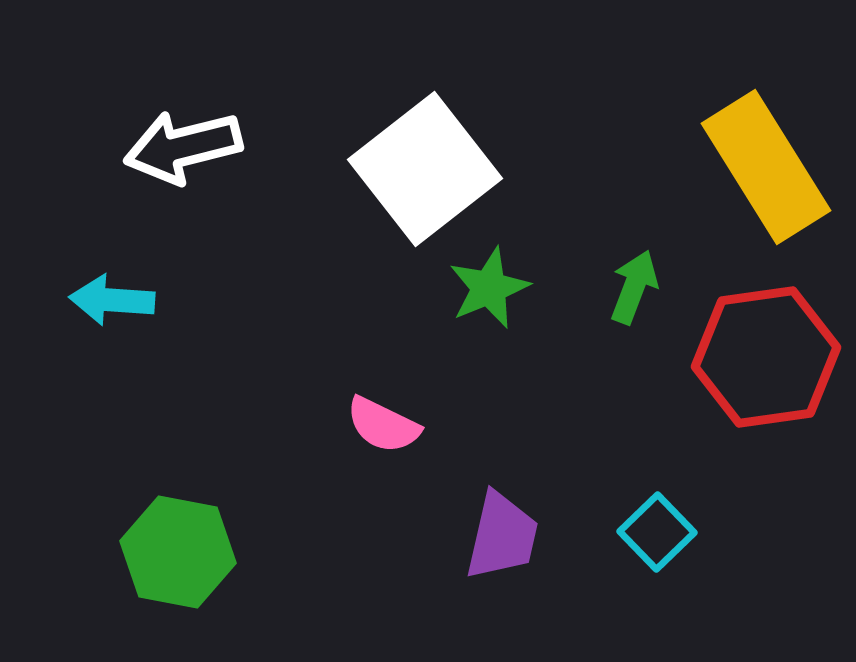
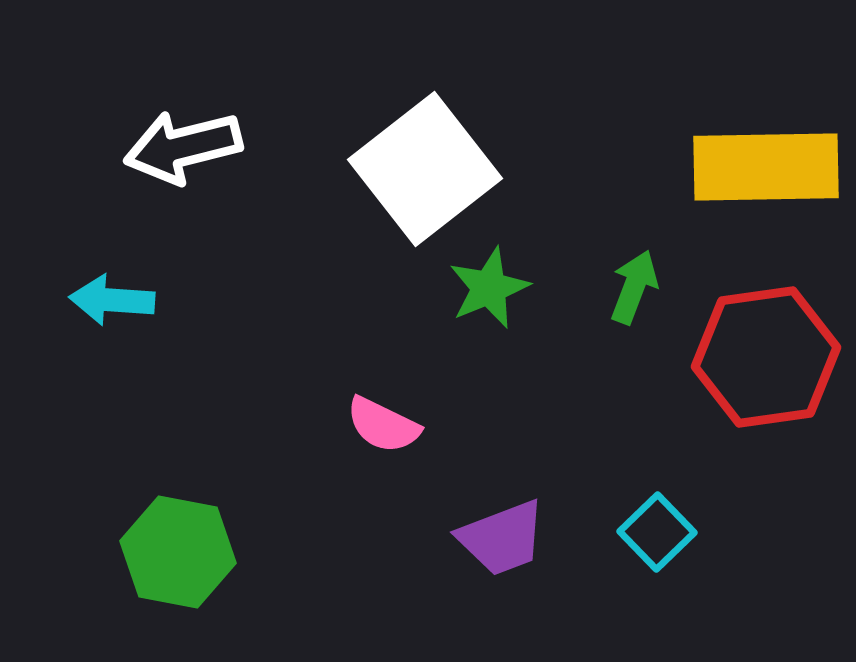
yellow rectangle: rotated 59 degrees counterclockwise
purple trapezoid: moved 2 px down; rotated 56 degrees clockwise
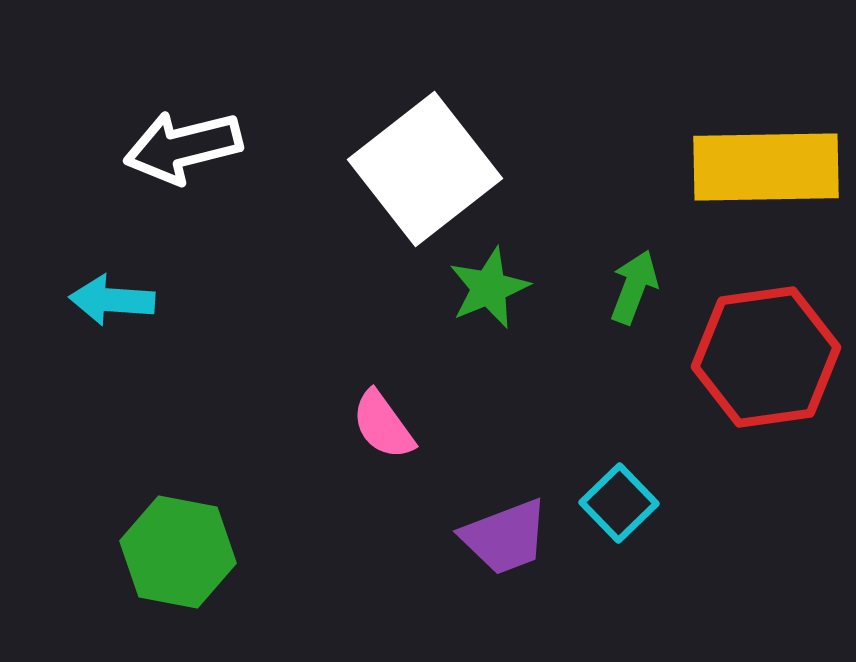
pink semicircle: rotated 28 degrees clockwise
cyan square: moved 38 px left, 29 px up
purple trapezoid: moved 3 px right, 1 px up
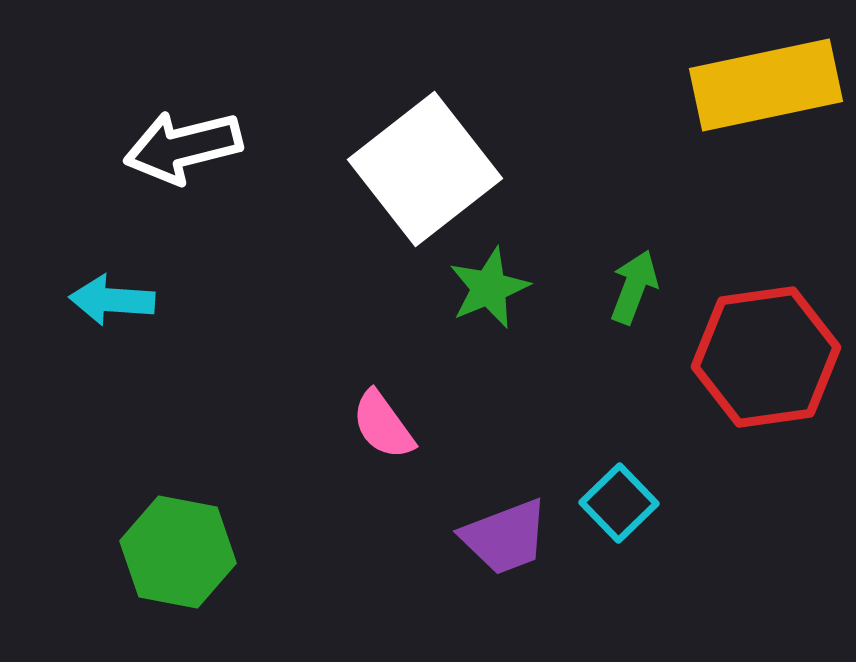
yellow rectangle: moved 82 px up; rotated 11 degrees counterclockwise
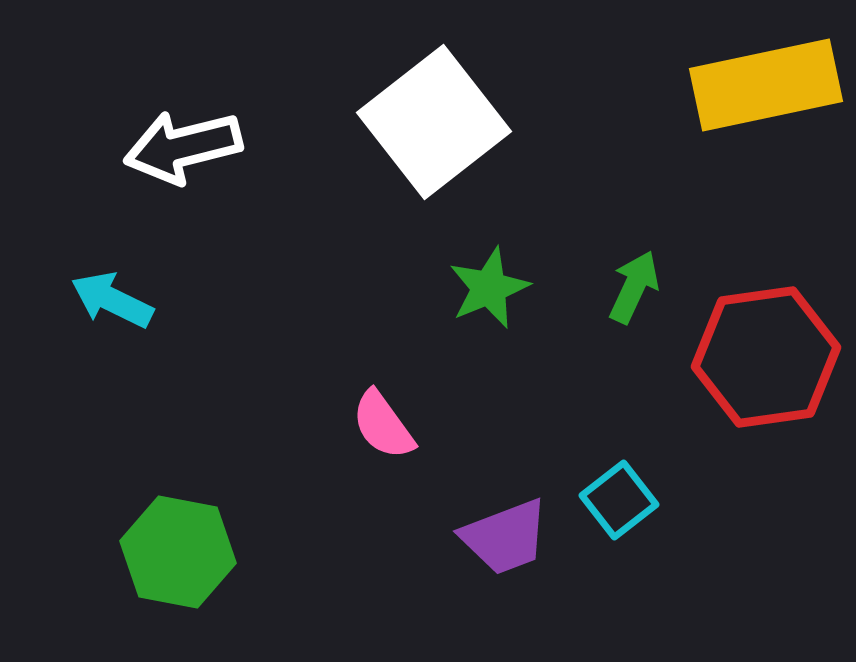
white square: moved 9 px right, 47 px up
green arrow: rotated 4 degrees clockwise
cyan arrow: rotated 22 degrees clockwise
cyan square: moved 3 px up; rotated 6 degrees clockwise
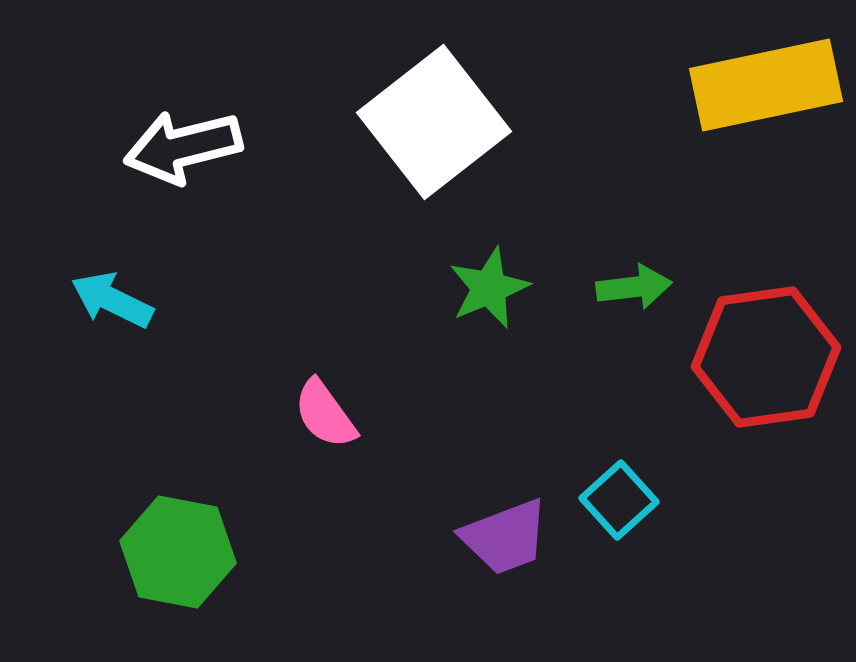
green arrow: rotated 58 degrees clockwise
pink semicircle: moved 58 px left, 11 px up
cyan square: rotated 4 degrees counterclockwise
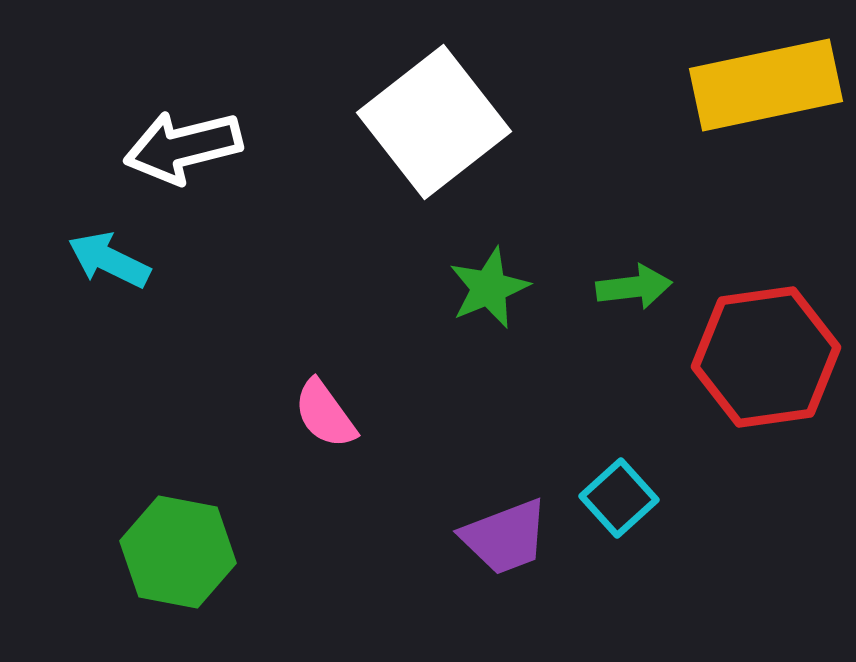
cyan arrow: moved 3 px left, 40 px up
cyan square: moved 2 px up
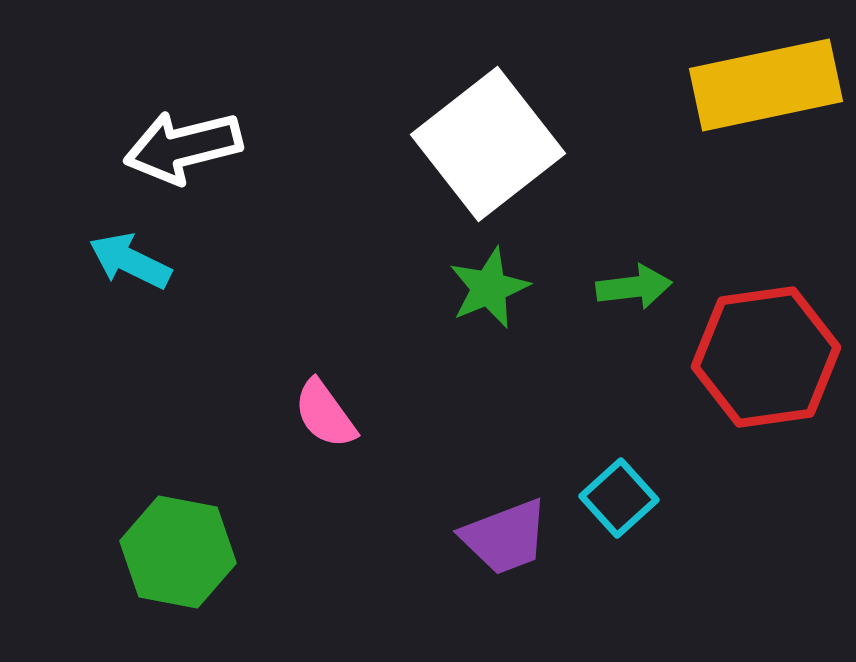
white square: moved 54 px right, 22 px down
cyan arrow: moved 21 px right, 1 px down
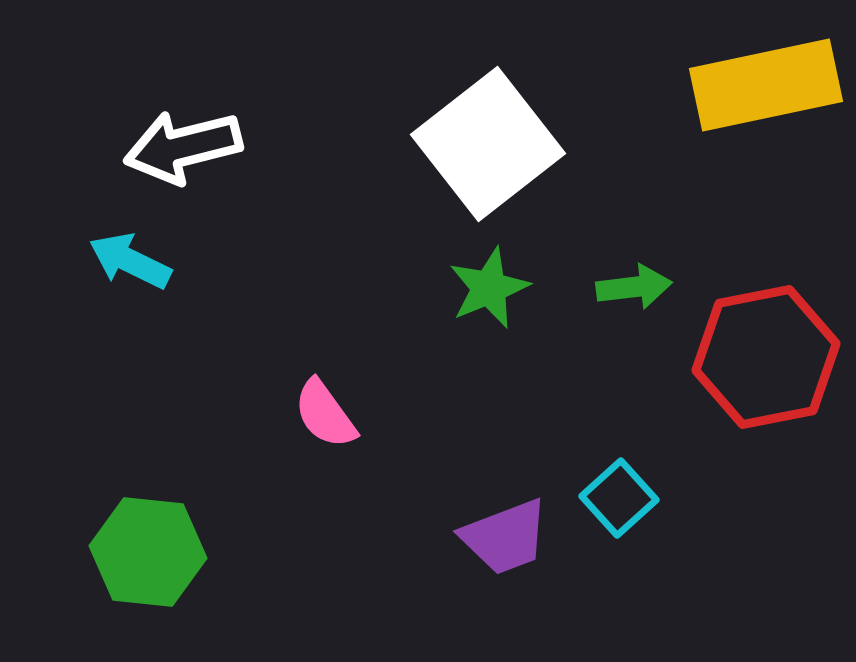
red hexagon: rotated 3 degrees counterclockwise
green hexagon: moved 30 px left; rotated 5 degrees counterclockwise
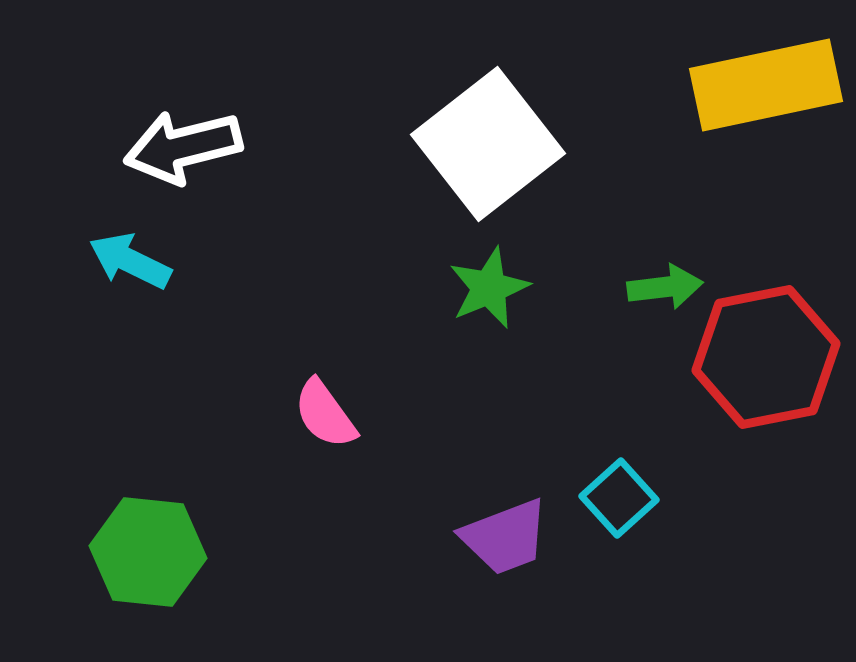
green arrow: moved 31 px right
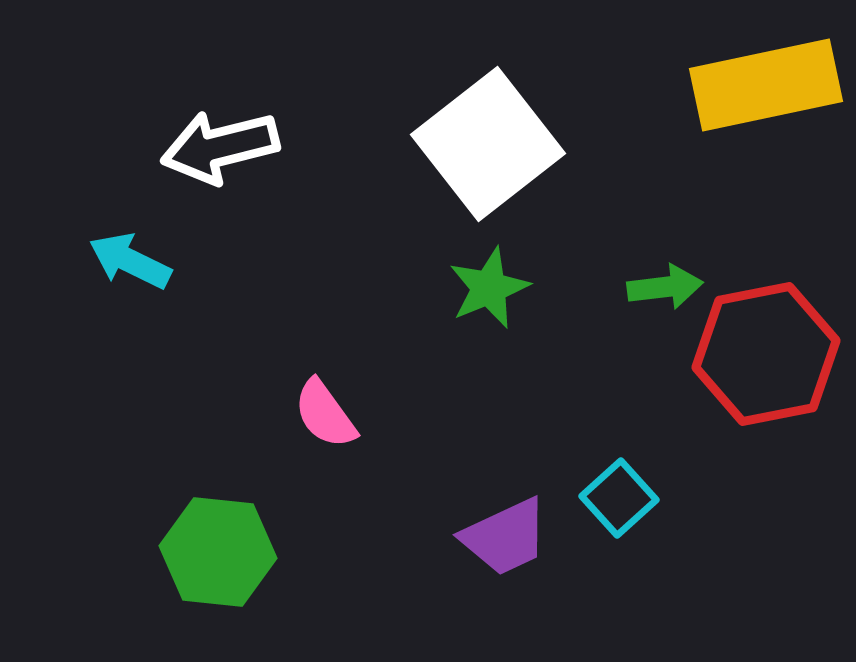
white arrow: moved 37 px right
red hexagon: moved 3 px up
purple trapezoid: rotated 4 degrees counterclockwise
green hexagon: moved 70 px right
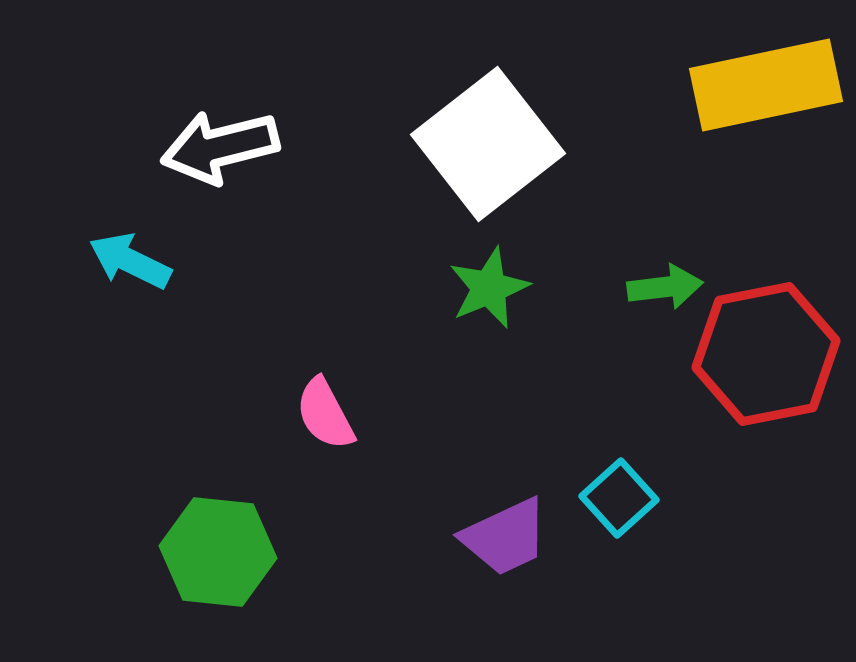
pink semicircle: rotated 8 degrees clockwise
